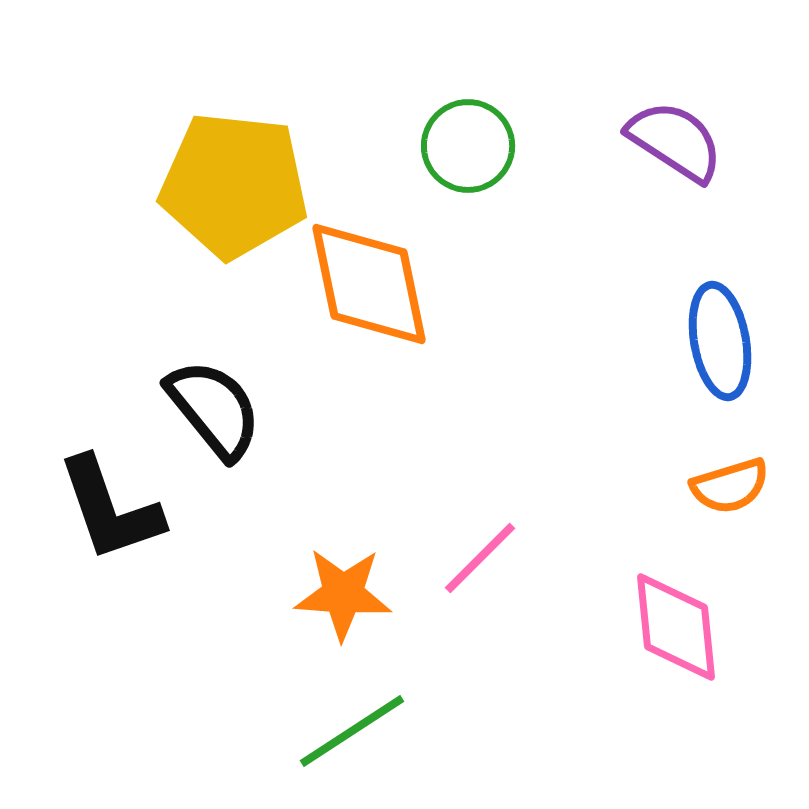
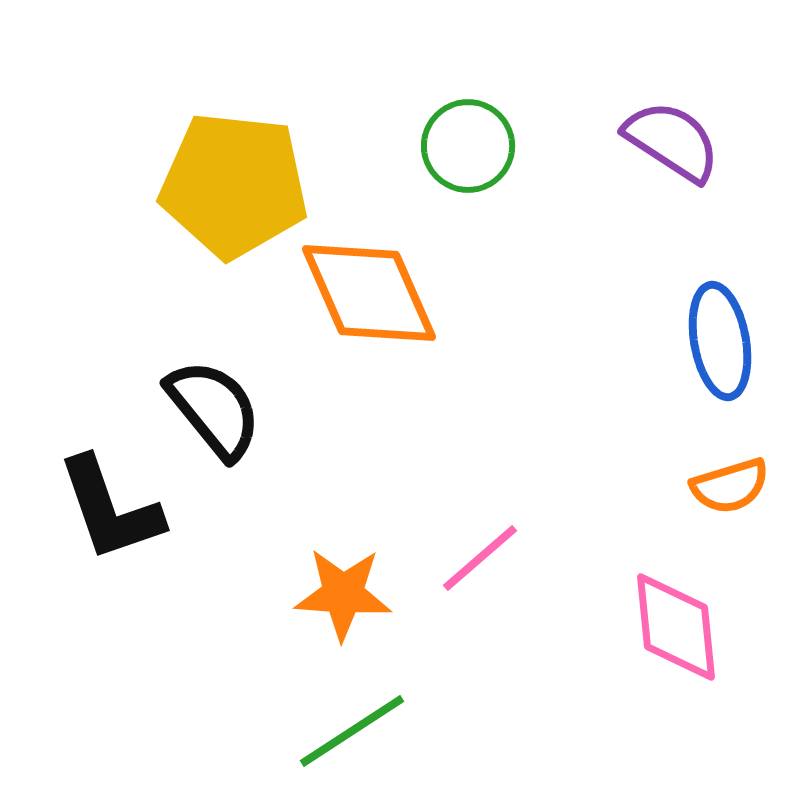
purple semicircle: moved 3 px left
orange diamond: moved 9 px down; rotated 12 degrees counterclockwise
pink line: rotated 4 degrees clockwise
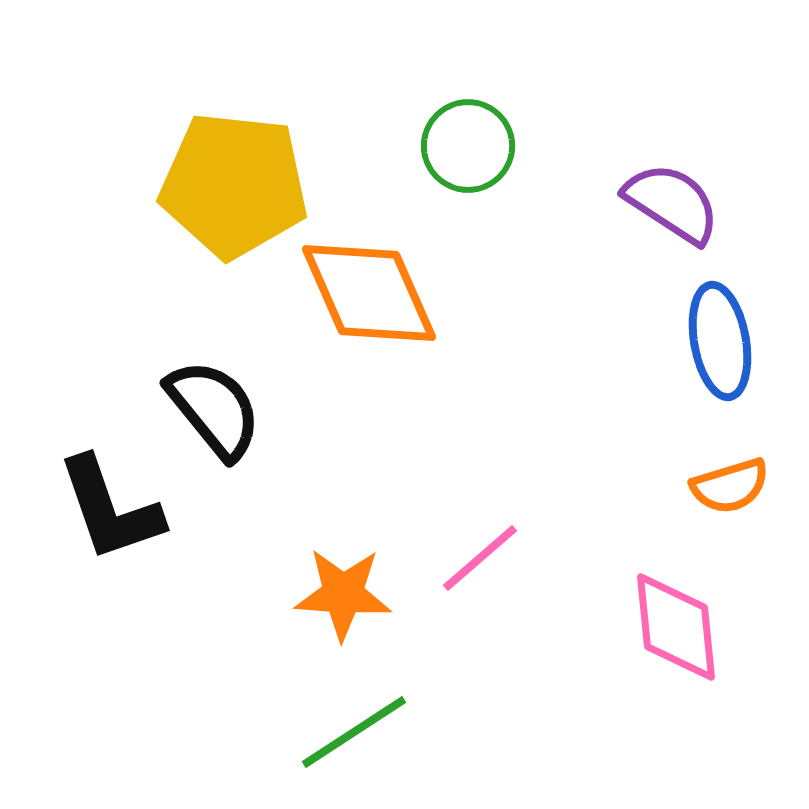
purple semicircle: moved 62 px down
green line: moved 2 px right, 1 px down
